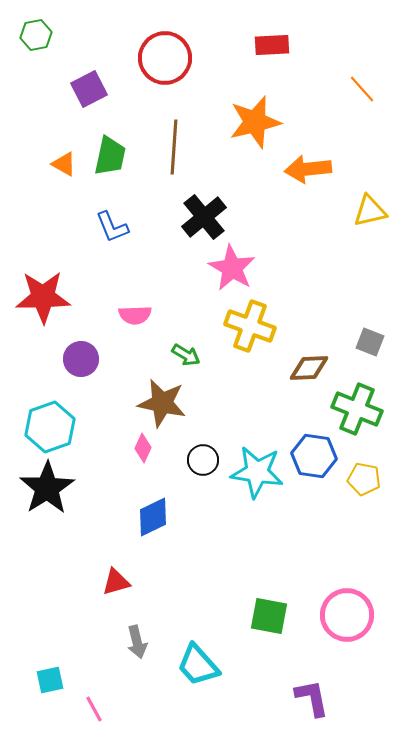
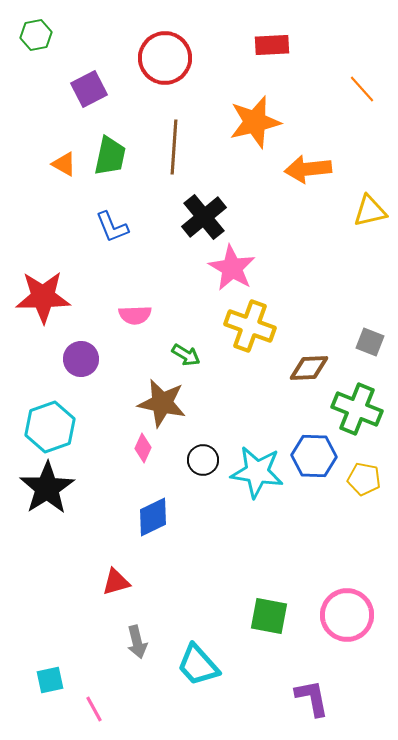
blue hexagon: rotated 6 degrees counterclockwise
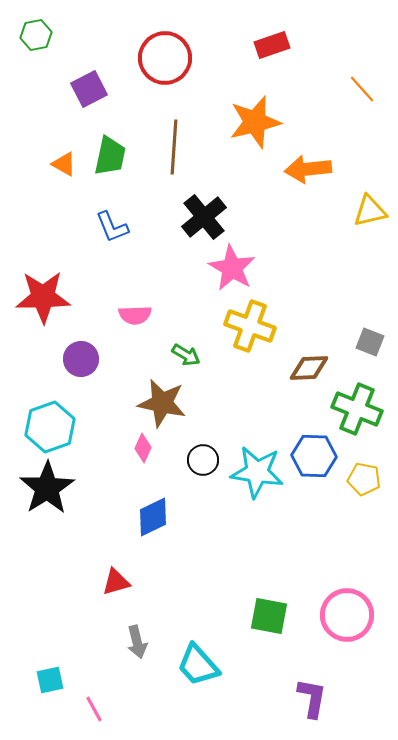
red rectangle: rotated 16 degrees counterclockwise
purple L-shape: rotated 21 degrees clockwise
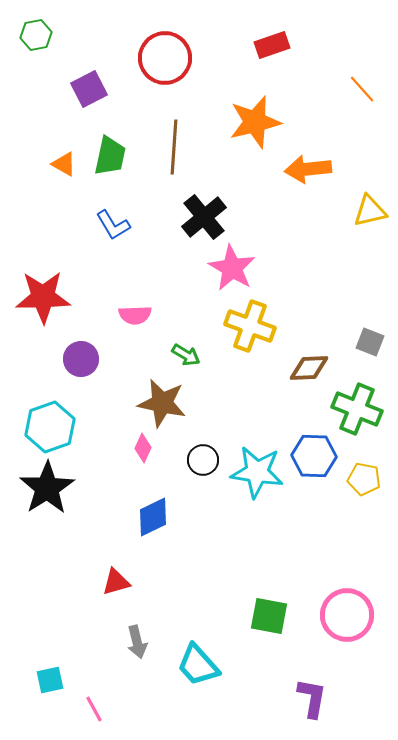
blue L-shape: moved 1 px right, 2 px up; rotated 9 degrees counterclockwise
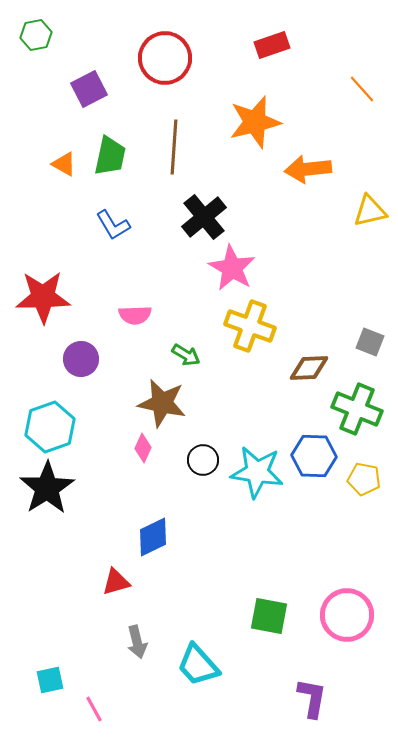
blue diamond: moved 20 px down
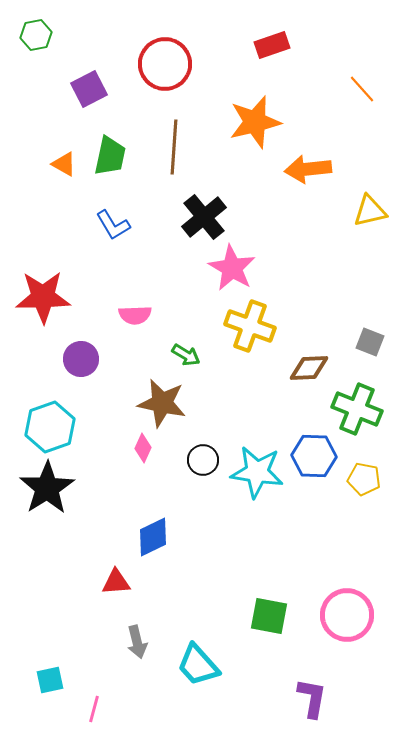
red circle: moved 6 px down
red triangle: rotated 12 degrees clockwise
pink line: rotated 44 degrees clockwise
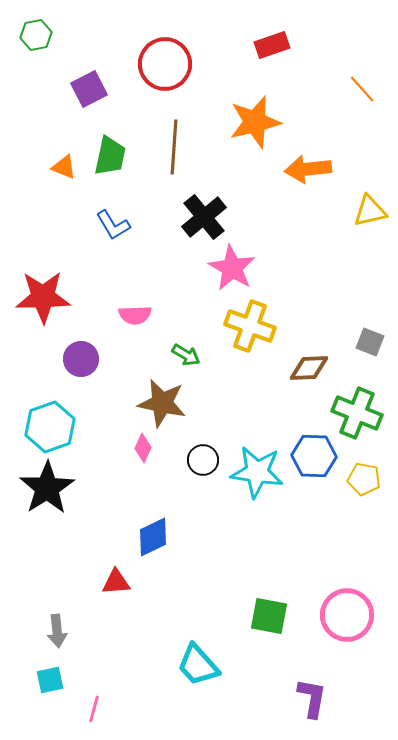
orange triangle: moved 3 px down; rotated 8 degrees counterclockwise
green cross: moved 4 px down
gray arrow: moved 80 px left, 11 px up; rotated 8 degrees clockwise
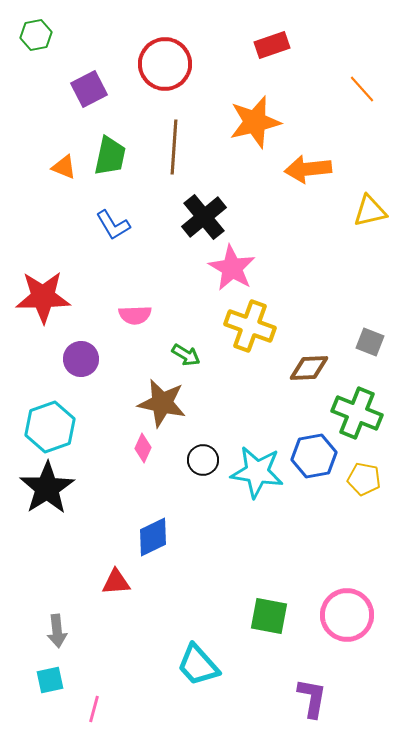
blue hexagon: rotated 12 degrees counterclockwise
